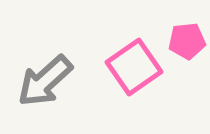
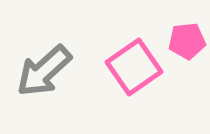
gray arrow: moved 1 px left, 10 px up
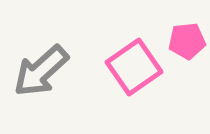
gray arrow: moved 3 px left
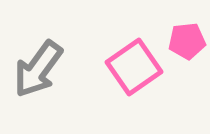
gray arrow: moved 3 px left, 2 px up; rotated 12 degrees counterclockwise
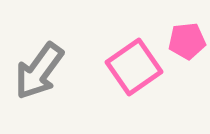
gray arrow: moved 1 px right, 2 px down
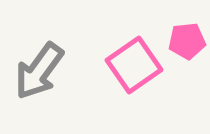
pink square: moved 2 px up
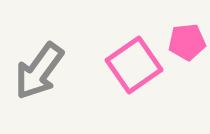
pink pentagon: moved 1 px down
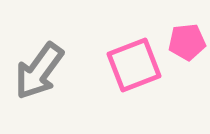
pink square: rotated 14 degrees clockwise
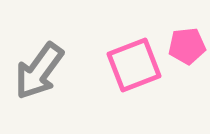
pink pentagon: moved 4 px down
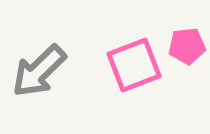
gray arrow: rotated 10 degrees clockwise
